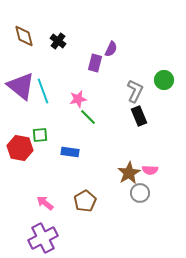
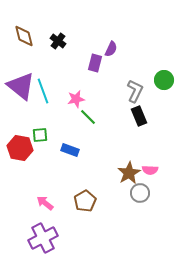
pink star: moved 2 px left
blue rectangle: moved 2 px up; rotated 12 degrees clockwise
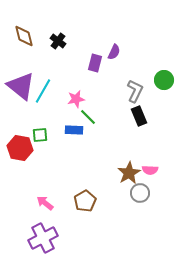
purple semicircle: moved 3 px right, 3 px down
cyan line: rotated 50 degrees clockwise
blue rectangle: moved 4 px right, 20 px up; rotated 18 degrees counterclockwise
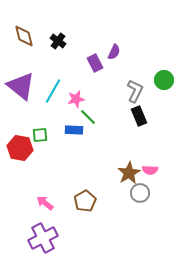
purple rectangle: rotated 42 degrees counterclockwise
cyan line: moved 10 px right
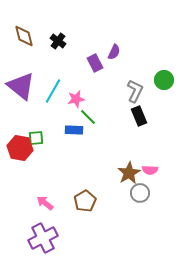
green square: moved 4 px left, 3 px down
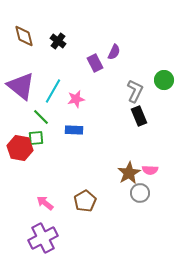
green line: moved 47 px left
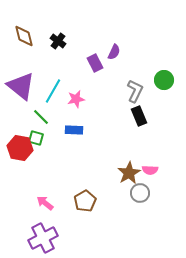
green square: rotated 21 degrees clockwise
